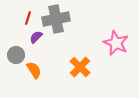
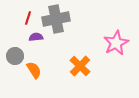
purple semicircle: rotated 40 degrees clockwise
pink star: rotated 20 degrees clockwise
gray circle: moved 1 px left, 1 px down
orange cross: moved 1 px up
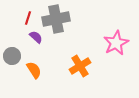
purple semicircle: rotated 48 degrees clockwise
gray circle: moved 3 px left
orange cross: rotated 15 degrees clockwise
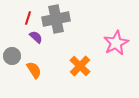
orange cross: rotated 15 degrees counterclockwise
